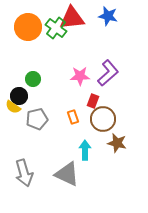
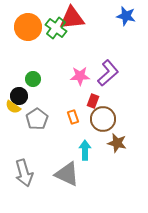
blue star: moved 18 px right
gray pentagon: rotated 20 degrees counterclockwise
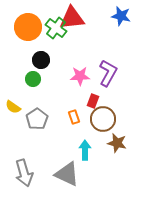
blue star: moved 5 px left
purple L-shape: rotated 20 degrees counterclockwise
black circle: moved 22 px right, 36 px up
orange rectangle: moved 1 px right
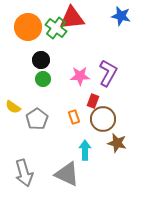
green circle: moved 10 px right
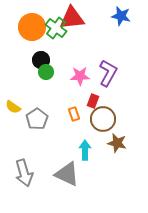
orange circle: moved 4 px right
green circle: moved 3 px right, 7 px up
orange rectangle: moved 3 px up
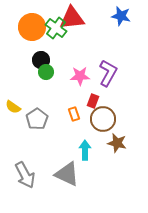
gray arrow: moved 1 px right, 2 px down; rotated 12 degrees counterclockwise
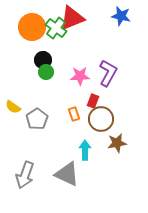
red triangle: rotated 16 degrees counterclockwise
black circle: moved 2 px right
brown circle: moved 2 px left
brown star: rotated 24 degrees counterclockwise
gray arrow: rotated 48 degrees clockwise
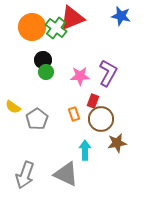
gray triangle: moved 1 px left
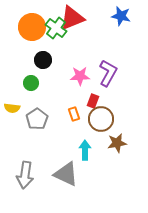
green circle: moved 15 px left, 11 px down
yellow semicircle: moved 1 px left, 1 px down; rotated 28 degrees counterclockwise
gray arrow: rotated 12 degrees counterclockwise
